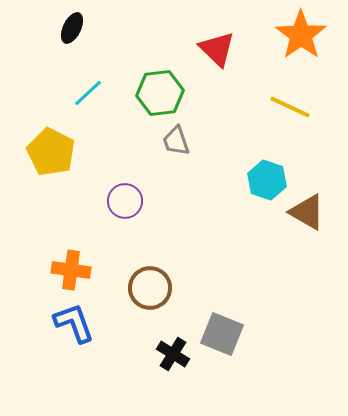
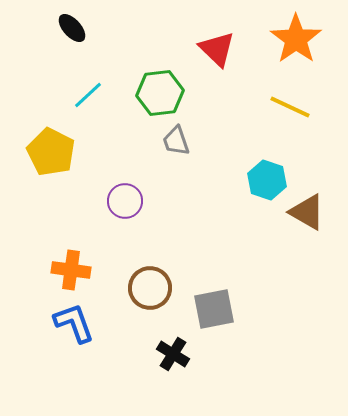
black ellipse: rotated 68 degrees counterclockwise
orange star: moved 5 px left, 4 px down
cyan line: moved 2 px down
gray square: moved 8 px left, 25 px up; rotated 33 degrees counterclockwise
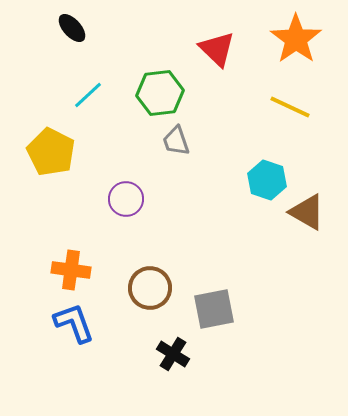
purple circle: moved 1 px right, 2 px up
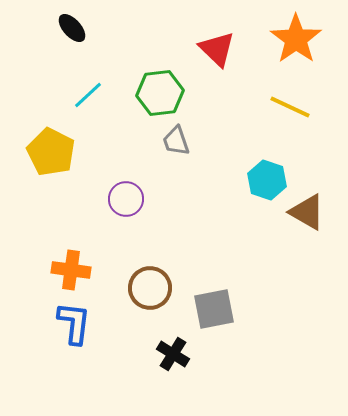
blue L-shape: rotated 27 degrees clockwise
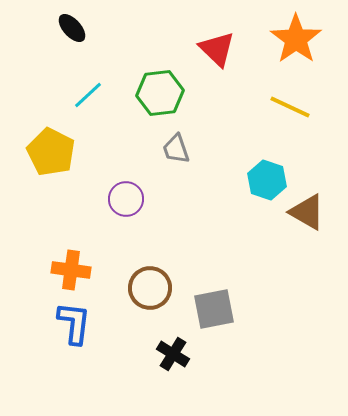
gray trapezoid: moved 8 px down
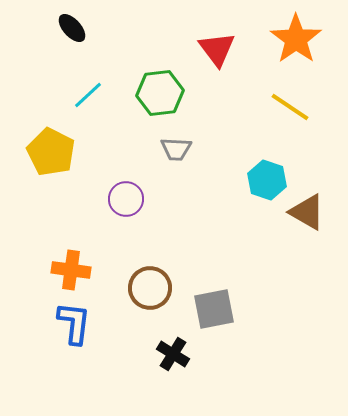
red triangle: rotated 9 degrees clockwise
yellow line: rotated 9 degrees clockwise
gray trapezoid: rotated 68 degrees counterclockwise
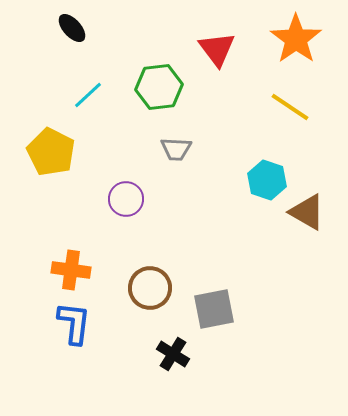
green hexagon: moved 1 px left, 6 px up
